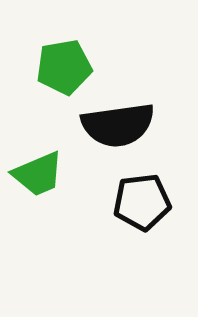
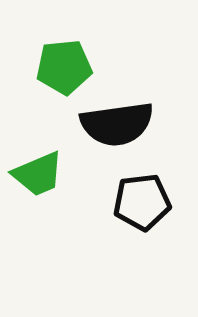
green pentagon: rotated 4 degrees clockwise
black semicircle: moved 1 px left, 1 px up
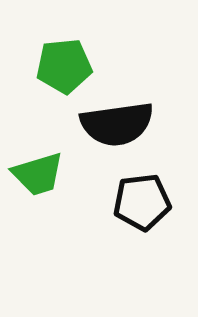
green pentagon: moved 1 px up
green trapezoid: rotated 6 degrees clockwise
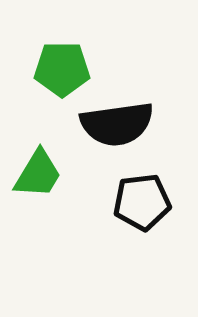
green pentagon: moved 2 px left, 3 px down; rotated 6 degrees clockwise
green trapezoid: rotated 42 degrees counterclockwise
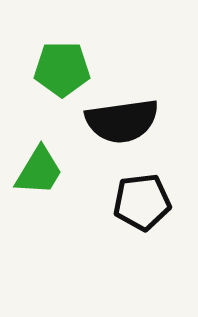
black semicircle: moved 5 px right, 3 px up
green trapezoid: moved 1 px right, 3 px up
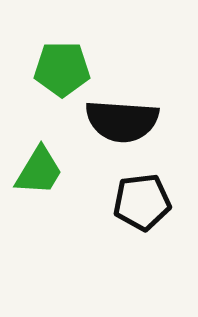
black semicircle: rotated 12 degrees clockwise
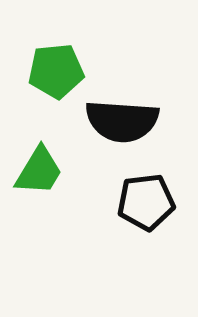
green pentagon: moved 6 px left, 2 px down; rotated 6 degrees counterclockwise
black pentagon: moved 4 px right
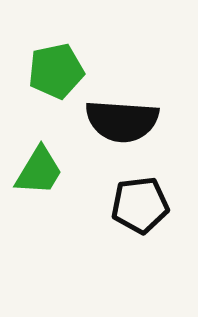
green pentagon: rotated 6 degrees counterclockwise
black pentagon: moved 6 px left, 3 px down
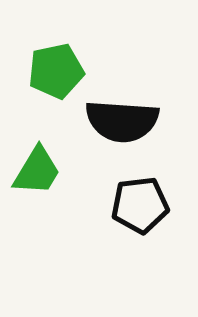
green trapezoid: moved 2 px left
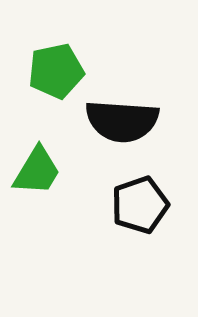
black pentagon: rotated 12 degrees counterclockwise
